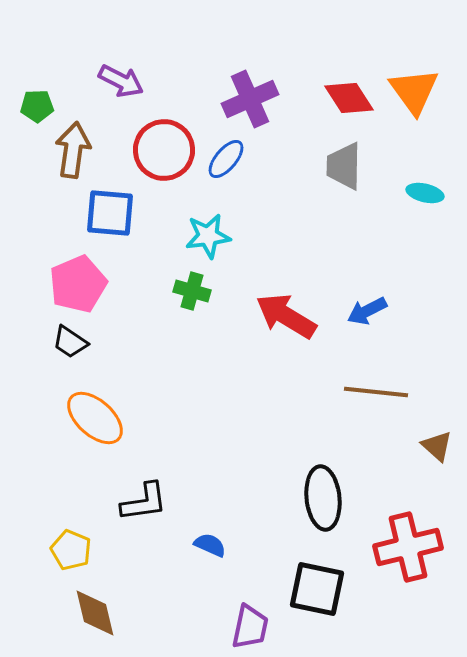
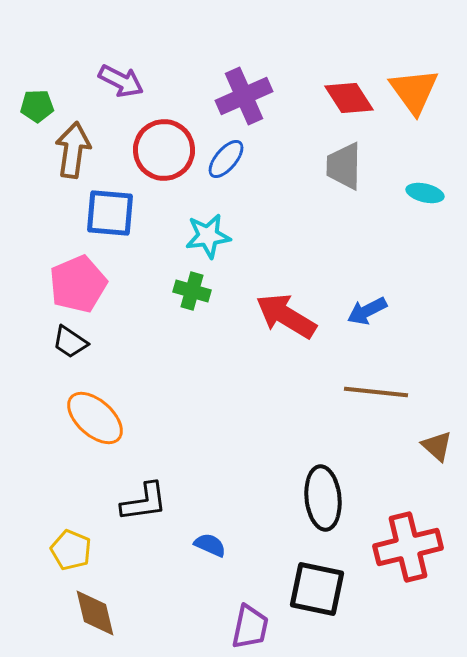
purple cross: moved 6 px left, 3 px up
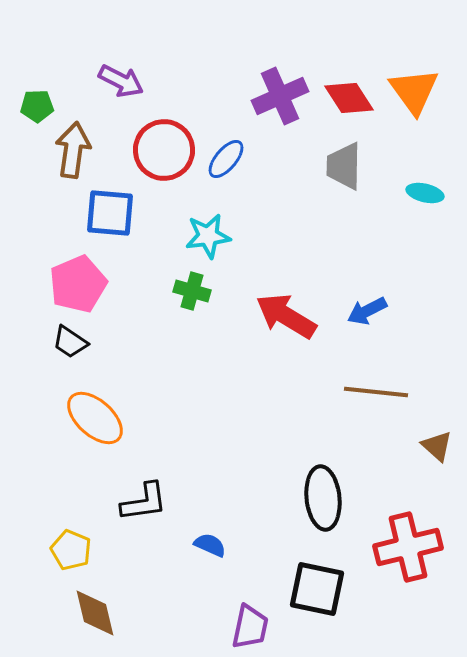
purple cross: moved 36 px right
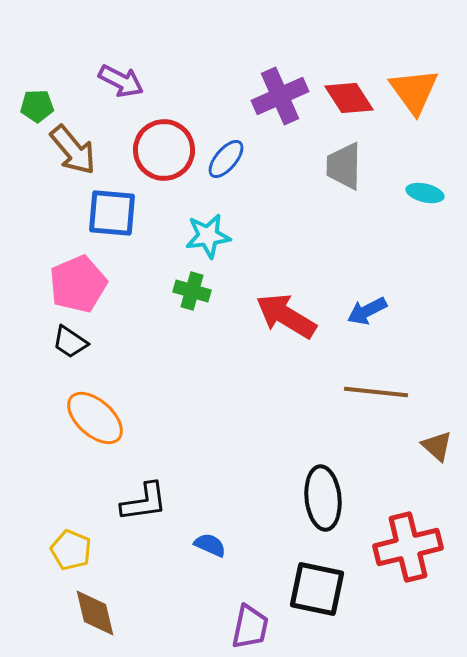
brown arrow: rotated 132 degrees clockwise
blue square: moved 2 px right
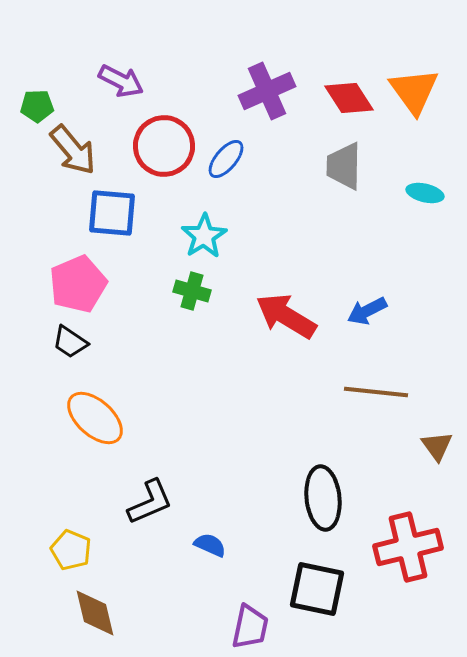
purple cross: moved 13 px left, 5 px up
red circle: moved 4 px up
cyan star: moved 4 px left; rotated 24 degrees counterclockwise
brown triangle: rotated 12 degrees clockwise
black L-shape: moved 6 px right; rotated 15 degrees counterclockwise
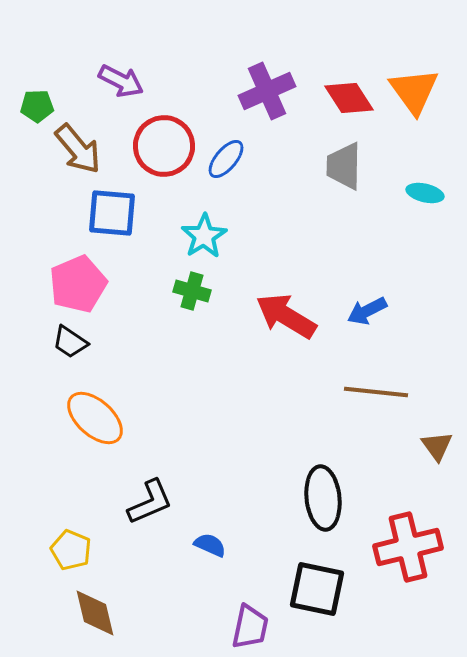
brown arrow: moved 5 px right, 1 px up
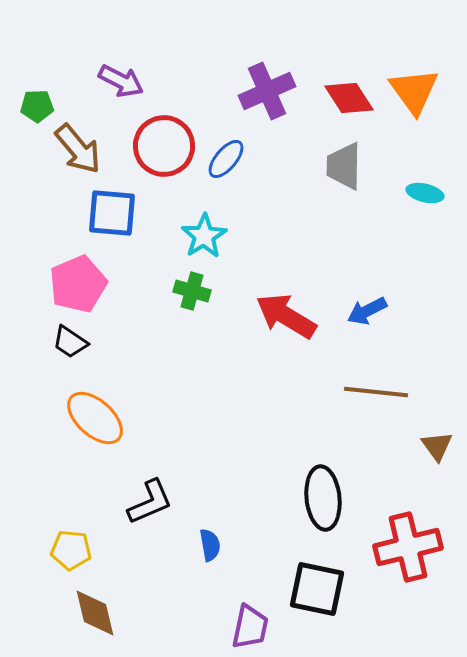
blue semicircle: rotated 56 degrees clockwise
yellow pentagon: rotated 18 degrees counterclockwise
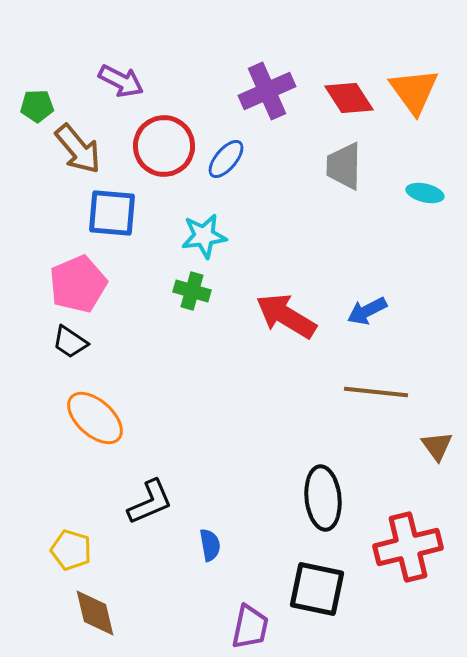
cyan star: rotated 24 degrees clockwise
yellow pentagon: rotated 12 degrees clockwise
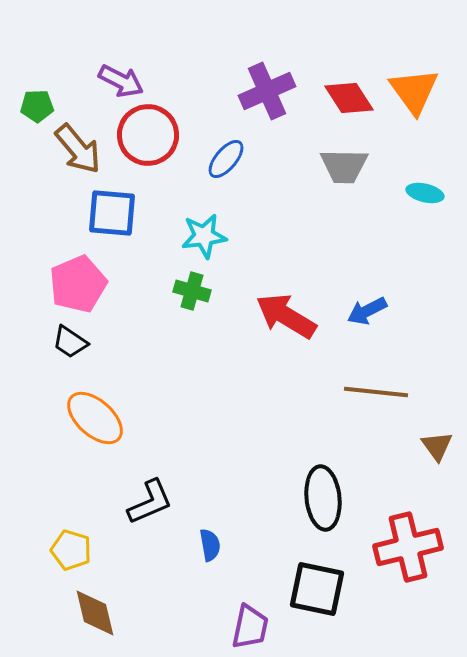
red circle: moved 16 px left, 11 px up
gray trapezoid: rotated 90 degrees counterclockwise
